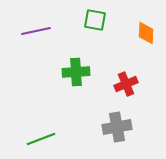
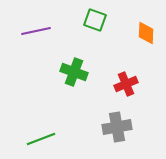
green square: rotated 10 degrees clockwise
green cross: moved 2 px left; rotated 24 degrees clockwise
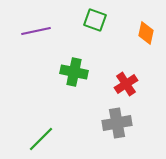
orange diamond: rotated 10 degrees clockwise
green cross: rotated 8 degrees counterclockwise
red cross: rotated 10 degrees counterclockwise
gray cross: moved 4 px up
green line: rotated 24 degrees counterclockwise
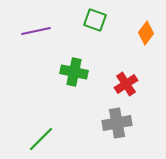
orange diamond: rotated 25 degrees clockwise
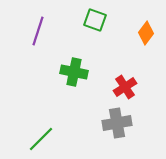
purple line: moved 2 px right; rotated 60 degrees counterclockwise
red cross: moved 1 px left, 3 px down
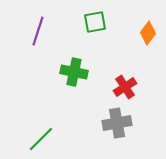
green square: moved 2 px down; rotated 30 degrees counterclockwise
orange diamond: moved 2 px right
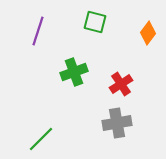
green square: rotated 25 degrees clockwise
green cross: rotated 32 degrees counterclockwise
red cross: moved 4 px left, 3 px up
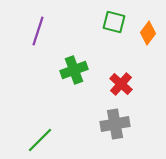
green square: moved 19 px right
green cross: moved 2 px up
red cross: rotated 15 degrees counterclockwise
gray cross: moved 2 px left, 1 px down
green line: moved 1 px left, 1 px down
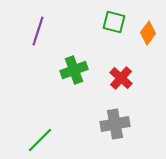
red cross: moved 6 px up
